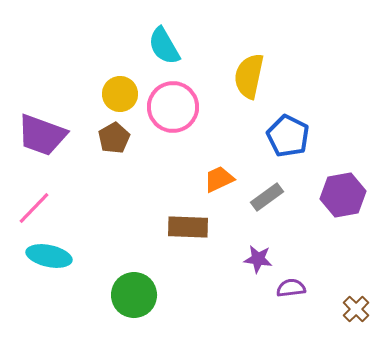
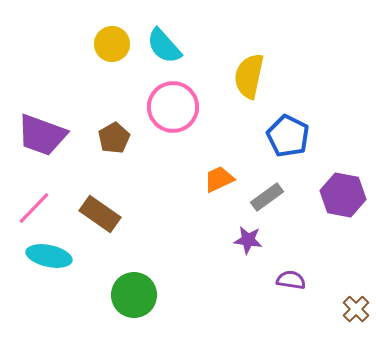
cyan semicircle: rotated 12 degrees counterclockwise
yellow circle: moved 8 px left, 50 px up
purple hexagon: rotated 21 degrees clockwise
brown rectangle: moved 88 px left, 13 px up; rotated 33 degrees clockwise
purple star: moved 10 px left, 19 px up
purple semicircle: moved 8 px up; rotated 16 degrees clockwise
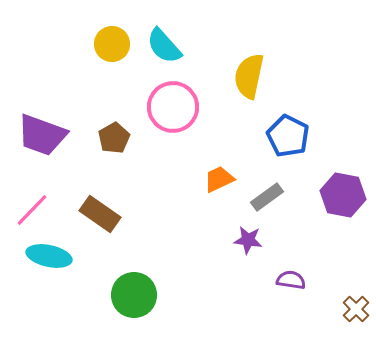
pink line: moved 2 px left, 2 px down
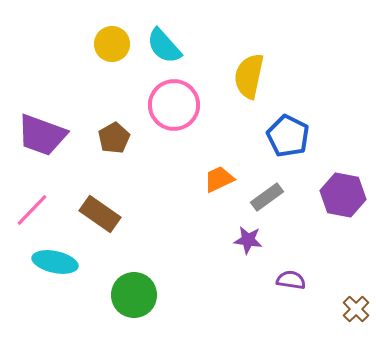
pink circle: moved 1 px right, 2 px up
cyan ellipse: moved 6 px right, 6 px down
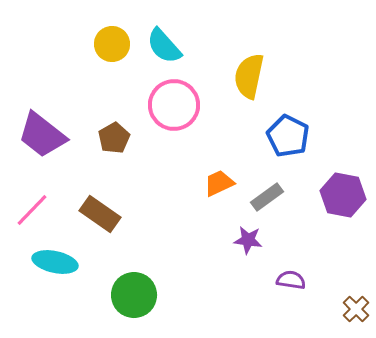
purple trapezoid: rotated 18 degrees clockwise
orange trapezoid: moved 4 px down
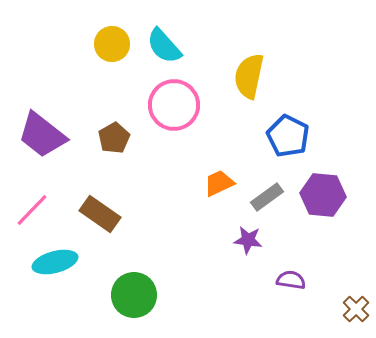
purple hexagon: moved 20 px left; rotated 6 degrees counterclockwise
cyan ellipse: rotated 27 degrees counterclockwise
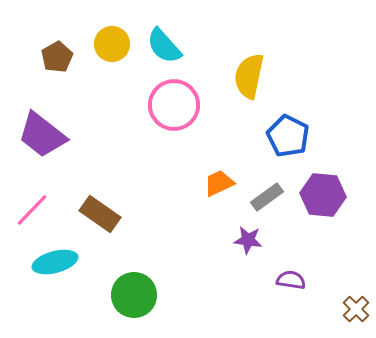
brown pentagon: moved 57 px left, 81 px up
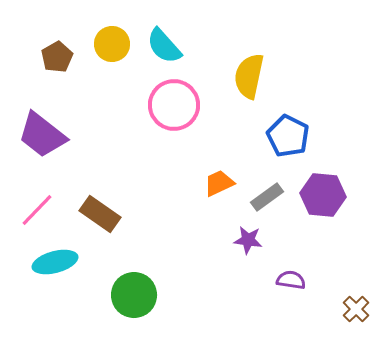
pink line: moved 5 px right
